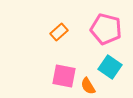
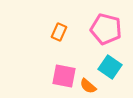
orange rectangle: rotated 24 degrees counterclockwise
orange semicircle: rotated 18 degrees counterclockwise
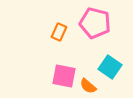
pink pentagon: moved 11 px left, 6 px up
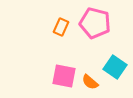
orange rectangle: moved 2 px right, 5 px up
cyan square: moved 5 px right
orange semicircle: moved 2 px right, 4 px up
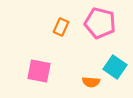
pink pentagon: moved 5 px right
pink square: moved 25 px left, 5 px up
orange semicircle: moved 1 px right; rotated 36 degrees counterclockwise
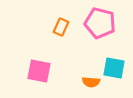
cyan square: moved 1 px left, 1 px down; rotated 25 degrees counterclockwise
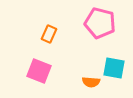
orange rectangle: moved 12 px left, 7 px down
pink square: rotated 10 degrees clockwise
